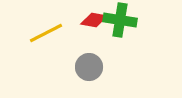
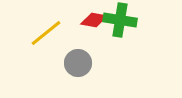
yellow line: rotated 12 degrees counterclockwise
gray circle: moved 11 px left, 4 px up
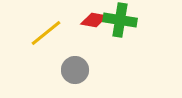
gray circle: moved 3 px left, 7 px down
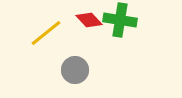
red diamond: moved 5 px left; rotated 36 degrees clockwise
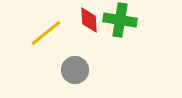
red diamond: rotated 40 degrees clockwise
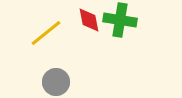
red diamond: rotated 8 degrees counterclockwise
gray circle: moved 19 px left, 12 px down
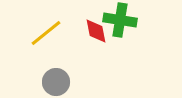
red diamond: moved 7 px right, 11 px down
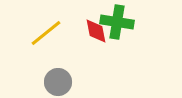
green cross: moved 3 px left, 2 px down
gray circle: moved 2 px right
